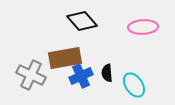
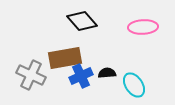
black semicircle: rotated 90 degrees clockwise
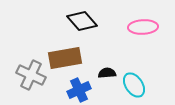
blue cross: moved 2 px left, 14 px down
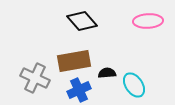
pink ellipse: moved 5 px right, 6 px up
brown rectangle: moved 9 px right, 3 px down
gray cross: moved 4 px right, 3 px down
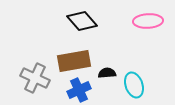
cyan ellipse: rotated 15 degrees clockwise
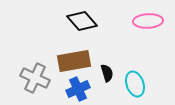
black semicircle: rotated 78 degrees clockwise
cyan ellipse: moved 1 px right, 1 px up
blue cross: moved 1 px left, 1 px up
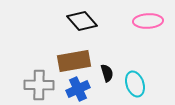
gray cross: moved 4 px right, 7 px down; rotated 24 degrees counterclockwise
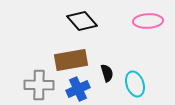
brown rectangle: moved 3 px left, 1 px up
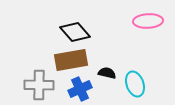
black diamond: moved 7 px left, 11 px down
black semicircle: rotated 60 degrees counterclockwise
blue cross: moved 2 px right
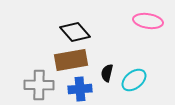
pink ellipse: rotated 12 degrees clockwise
black semicircle: rotated 90 degrees counterclockwise
cyan ellipse: moved 1 px left, 4 px up; rotated 70 degrees clockwise
blue cross: rotated 20 degrees clockwise
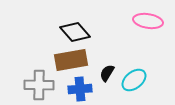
black semicircle: rotated 18 degrees clockwise
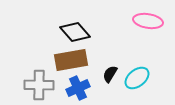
black semicircle: moved 3 px right, 1 px down
cyan ellipse: moved 3 px right, 2 px up
blue cross: moved 2 px left, 1 px up; rotated 20 degrees counterclockwise
